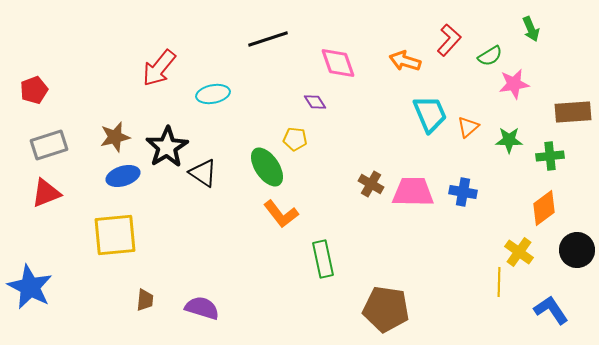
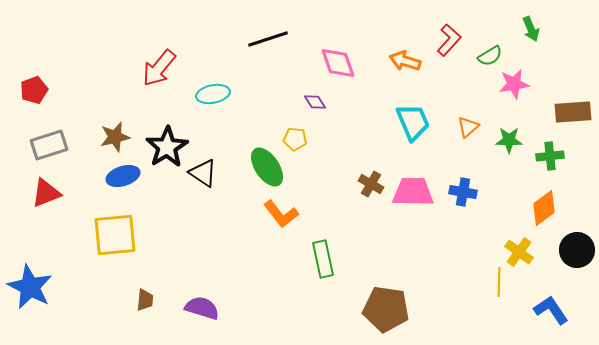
cyan trapezoid: moved 17 px left, 8 px down
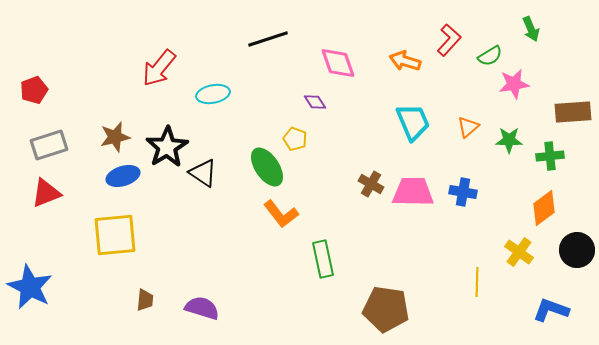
yellow pentagon: rotated 15 degrees clockwise
yellow line: moved 22 px left
blue L-shape: rotated 36 degrees counterclockwise
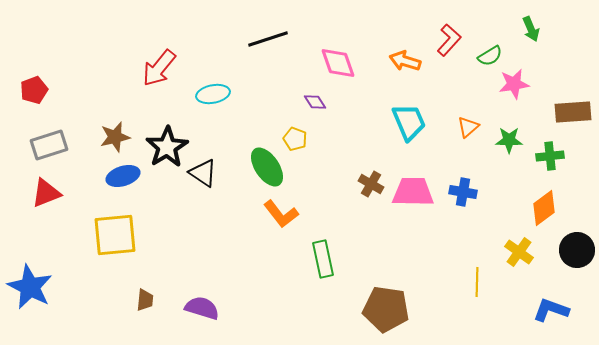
cyan trapezoid: moved 4 px left
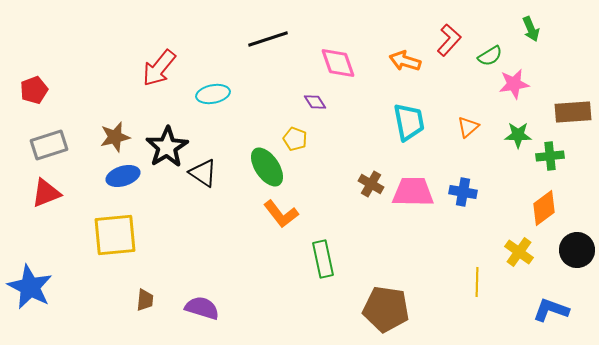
cyan trapezoid: rotated 12 degrees clockwise
green star: moved 9 px right, 5 px up
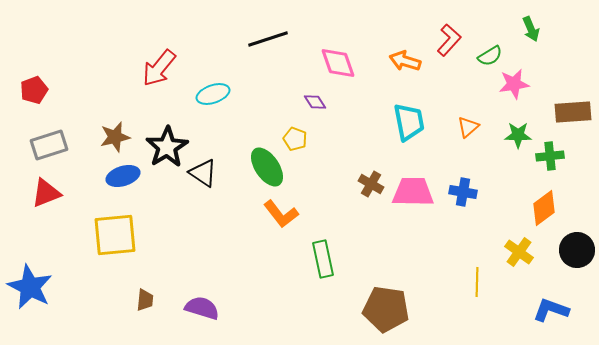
cyan ellipse: rotated 8 degrees counterclockwise
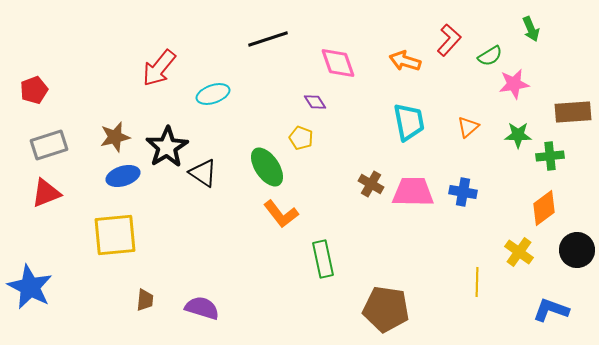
yellow pentagon: moved 6 px right, 1 px up
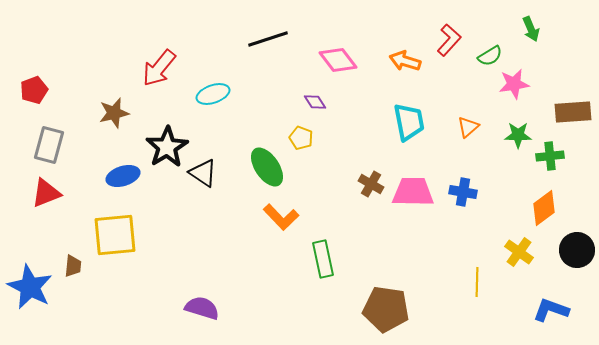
pink diamond: moved 3 px up; rotated 18 degrees counterclockwise
brown star: moved 1 px left, 24 px up
gray rectangle: rotated 57 degrees counterclockwise
orange L-shape: moved 3 px down; rotated 6 degrees counterclockwise
brown trapezoid: moved 72 px left, 34 px up
